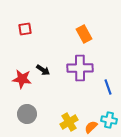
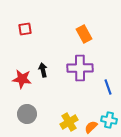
black arrow: rotated 136 degrees counterclockwise
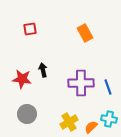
red square: moved 5 px right
orange rectangle: moved 1 px right, 1 px up
purple cross: moved 1 px right, 15 px down
cyan cross: moved 1 px up
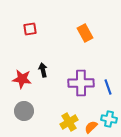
gray circle: moved 3 px left, 3 px up
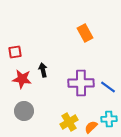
red square: moved 15 px left, 23 px down
blue line: rotated 35 degrees counterclockwise
cyan cross: rotated 14 degrees counterclockwise
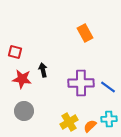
red square: rotated 24 degrees clockwise
orange semicircle: moved 1 px left, 1 px up
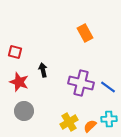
red star: moved 3 px left, 3 px down; rotated 12 degrees clockwise
purple cross: rotated 15 degrees clockwise
